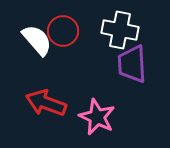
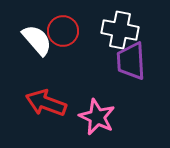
purple trapezoid: moved 1 px left, 3 px up
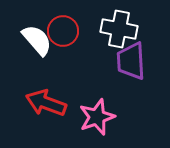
white cross: moved 1 px left, 1 px up
pink star: rotated 27 degrees clockwise
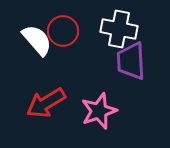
red arrow: rotated 51 degrees counterclockwise
pink star: moved 2 px right, 6 px up
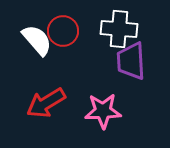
white cross: rotated 6 degrees counterclockwise
pink star: moved 4 px right; rotated 18 degrees clockwise
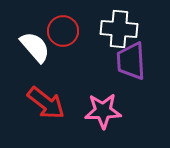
white semicircle: moved 2 px left, 7 px down
red arrow: rotated 111 degrees counterclockwise
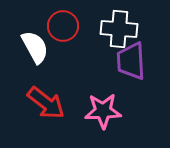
red circle: moved 5 px up
white semicircle: rotated 12 degrees clockwise
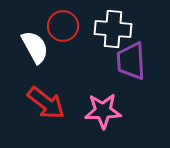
white cross: moved 6 px left
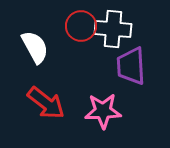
red circle: moved 18 px right
purple trapezoid: moved 5 px down
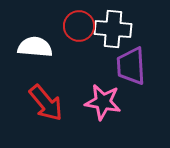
red circle: moved 2 px left
white semicircle: rotated 56 degrees counterclockwise
red arrow: rotated 12 degrees clockwise
pink star: moved 9 px up; rotated 12 degrees clockwise
